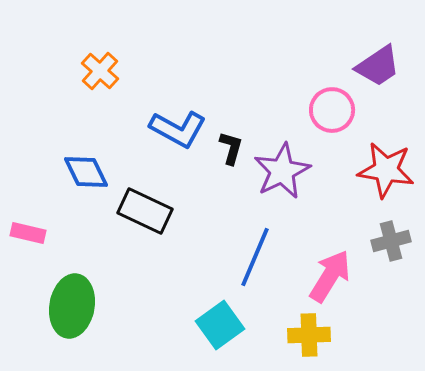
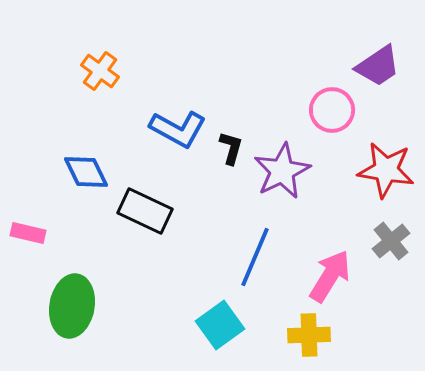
orange cross: rotated 6 degrees counterclockwise
gray cross: rotated 24 degrees counterclockwise
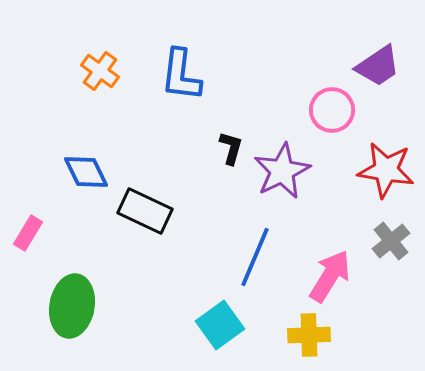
blue L-shape: moved 3 px right, 54 px up; rotated 68 degrees clockwise
pink rectangle: rotated 72 degrees counterclockwise
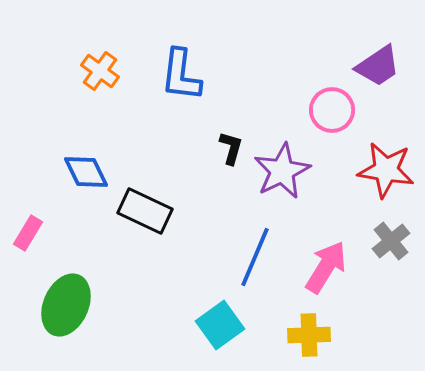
pink arrow: moved 4 px left, 9 px up
green ellipse: moved 6 px left, 1 px up; rotated 14 degrees clockwise
